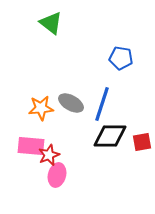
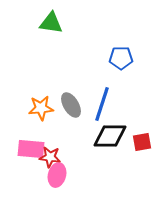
green triangle: rotated 30 degrees counterclockwise
blue pentagon: rotated 10 degrees counterclockwise
gray ellipse: moved 2 px down; rotated 30 degrees clockwise
pink rectangle: moved 3 px down
red star: moved 1 px right, 2 px down; rotated 30 degrees clockwise
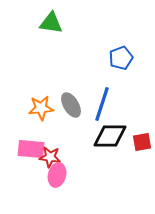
blue pentagon: rotated 20 degrees counterclockwise
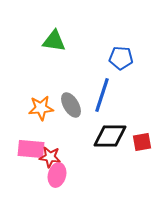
green triangle: moved 3 px right, 18 px down
blue pentagon: rotated 25 degrees clockwise
blue line: moved 9 px up
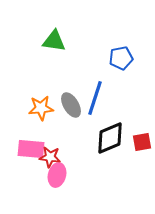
blue pentagon: rotated 15 degrees counterclockwise
blue line: moved 7 px left, 3 px down
black diamond: moved 2 px down; rotated 24 degrees counterclockwise
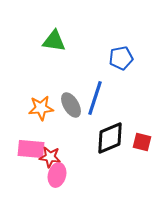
red square: rotated 24 degrees clockwise
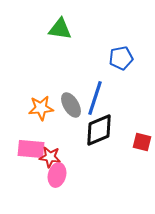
green triangle: moved 6 px right, 12 px up
black diamond: moved 11 px left, 8 px up
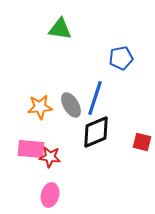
orange star: moved 1 px left, 1 px up
black diamond: moved 3 px left, 2 px down
pink ellipse: moved 7 px left, 20 px down
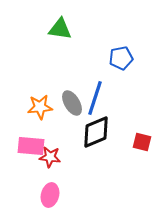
gray ellipse: moved 1 px right, 2 px up
pink rectangle: moved 3 px up
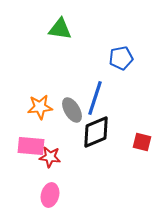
gray ellipse: moved 7 px down
